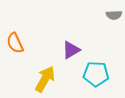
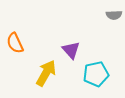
purple triangle: rotated 42 degrees counterclockwise
cyan pentagon: rotated 15 degrees counterclockwise
yellow arrow: moved 1 px right, 6 px up
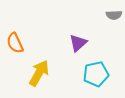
purple triangle: moved 7 px right, 7 px up; rotated 30 degrees clockwise
yellow arrow: moved 7 px left
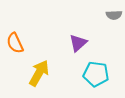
cyan pentagon: rotated 20 degrees clockwise
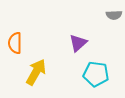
orange semicircle: rotated 25 degrees clockwise
yellow arrow: moved 3 px left, 1 px up
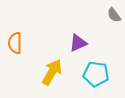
gray semicircle: rotated 56 degrees clockwise
purple triangle: rotated 18 degrees clockwise
yellow arrow: moved 16 px right
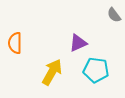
cyan pentagon: moved 4 px up
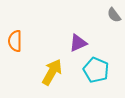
orange semicircle: moved 2 px up
cyan pentagon: rotated 15 degrees clockwise
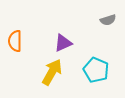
gray semicircle: moved 6 px left, 5 px down; rotated 70 degrees counterclockwise
purple triangle: moved 15 px left
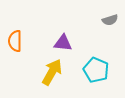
gray semicircle: moved 2 px right
purple triangle: rotated 30 degrees clockwise
